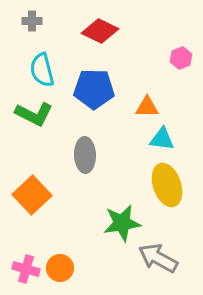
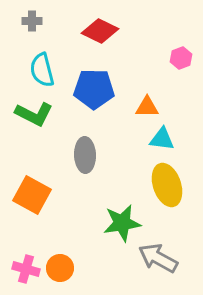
orange square: rotated 18 degrees counterclockwise
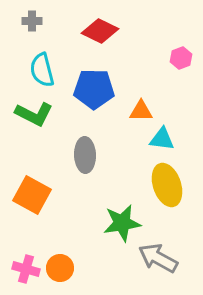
orange triangle: moved 6 px left, 4 px down
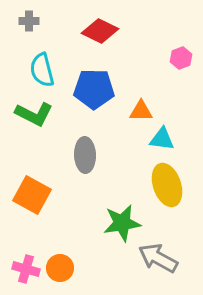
gray cross: moved 3 px left
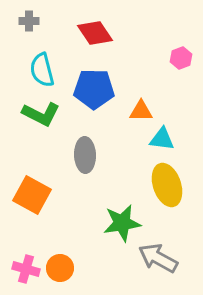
red diamond: moved 5 px left, 2 px down; rotated 30 degrees clockwise
green L-shape: moved 7 px right
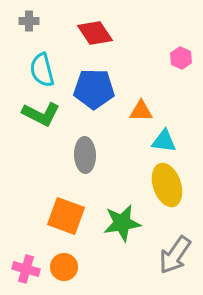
pink hexagon: rotated 15 degrees counterclockwise
cyan triangle: moved 2 px right, 2 px down
orange square: moved 34 px right, 21 px down; rotated 9 degrees counterclockwise
gray arrow: moved 17 px right, 3 px up; rotated 84 degrees counterclockwise
orange circle: moved 4 px right, 1 px up
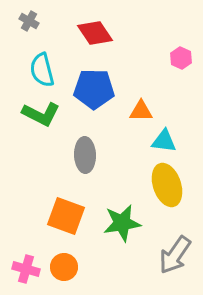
gray cross: rotated 30 degrees clockwise
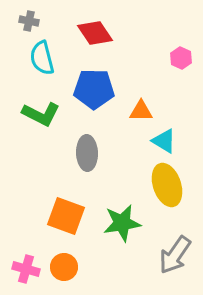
gray cross: rotated 18 degrees counterclockwise
cyan semicircle: moved 12 px up
cyan triangle: rotated 24 degrees clockwise
gray ellipse: moved 2 px right, 2 px up
